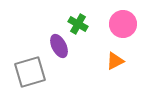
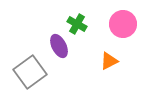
green cross: moved 1 px left
orange triangle: moved 6 px left
gray square: rotated 20 degrees counterclockwise
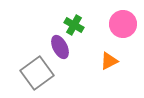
green cross: moved 3 px left, 1 px down
purple ellipse: moved 1 px right, 1 px down
gray square: moved 7 px right, 1 px down
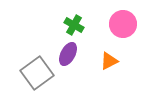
purple ellipse: moved 8 px right, 7 px down; rotated 55 degrees clockwise
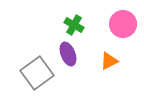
purple ellipse: rotated 50 degrees counterclockwise
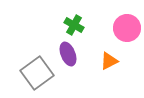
pink circle: moved 4 px right, 4 px down
